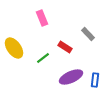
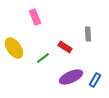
pink rectangle: moved 7 px left, 1 px up
gray rectangle: rotated 40 degrees clockwise
blue rectangle: rotated 24 degrees clockwise
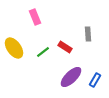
green line: moved 6 px up
purple ellipse: rotated 20 degrees counterclockwise
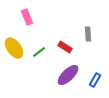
pink rectangle: moved 8 px left
green line: moved 4 px left
purple ellipse: moved 3 px left, 2 px up
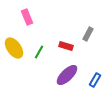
gray rectangle: rotated 32 degrees clockwise
red rectangle: moved 1 px right, 1 px up; rotated 16 degrees counterclockwise
green line: rotated 24 degrees counterclockwise
purple ellipse: moved 1 px left
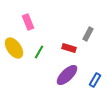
pink rectangle: moved 1 px right, 5 px down
red rectangle: moved 3 px right, 2 px down
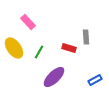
pink rectangle: rotated 21 degrees counterclockwise
gray rectangle: moved 2 px left, 3 px down; rotated 32 degrees counterclockwise
purple ellipse: moved 13 px left, 2 px down
blue rectangle: rotated 32 degrees clockwise
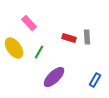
pink rectangle: moved 1 px right, 1 px down
gray rectangle: moved 1 px right
red rectangle: moved 10 px up
blue rectangle: rotated 32 degrees counterclockwise
